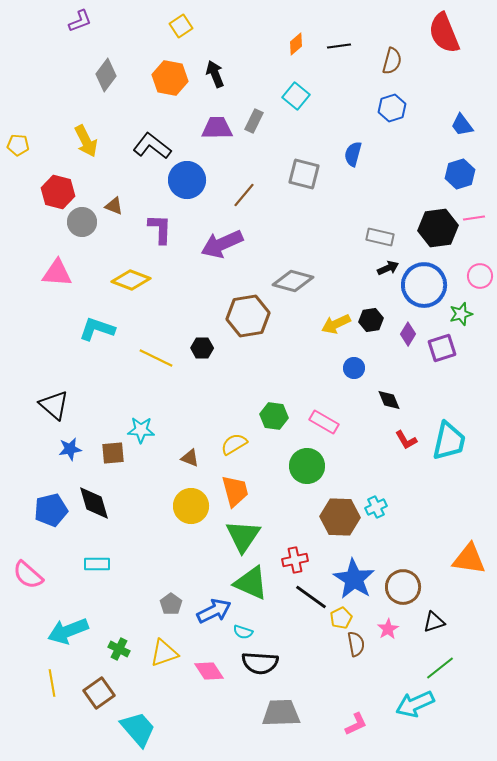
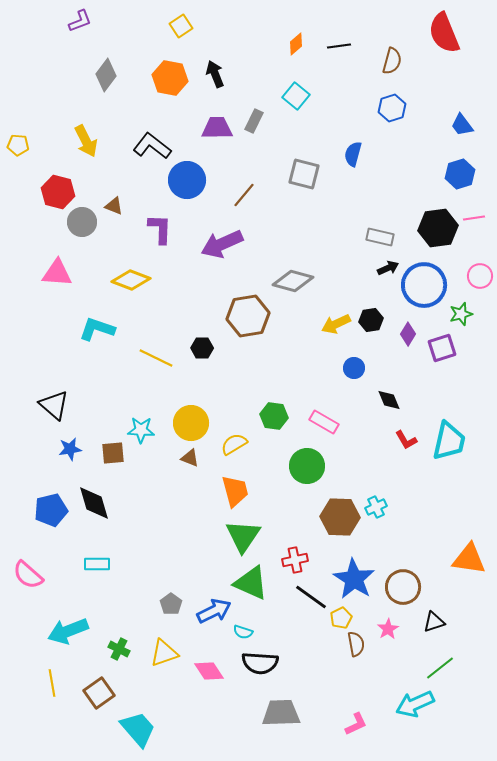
yellow circle at (191, 506): moved 83 px up
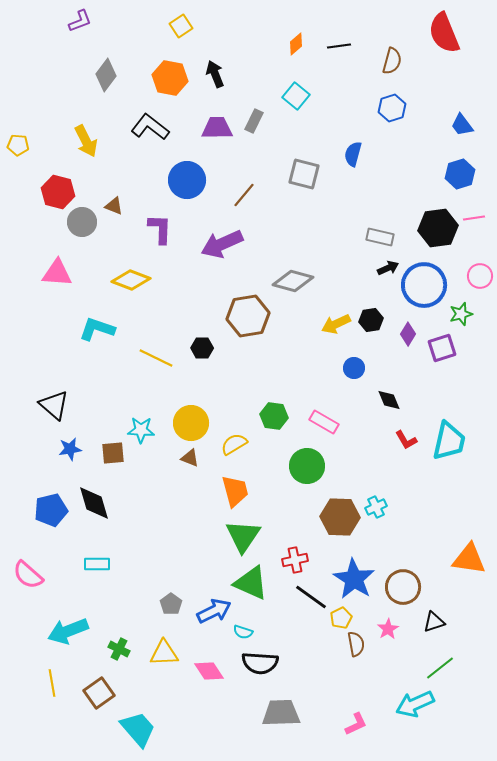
black L-shape at (152, 146): moved 2 px left, 19 px up
yellow triangle at (164, 653): rotated 16 degrees clockwise
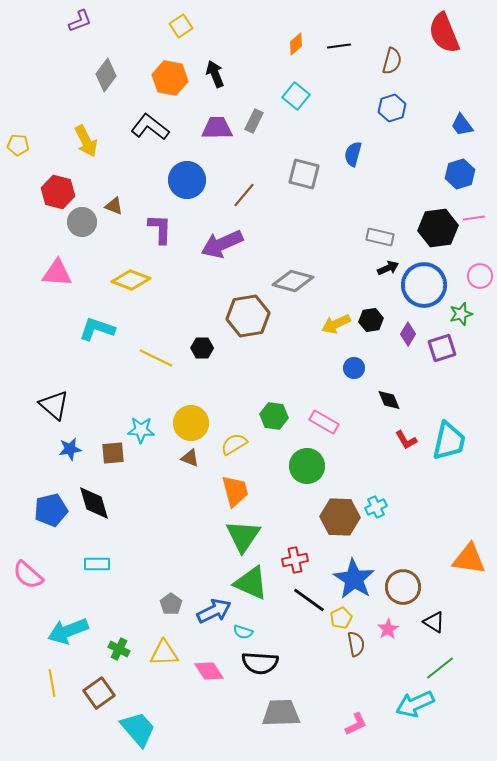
black line at (311, 597): moved 2 px left, 3 px down
black triangle at (434, 622): rotated 50 degrees clockwise
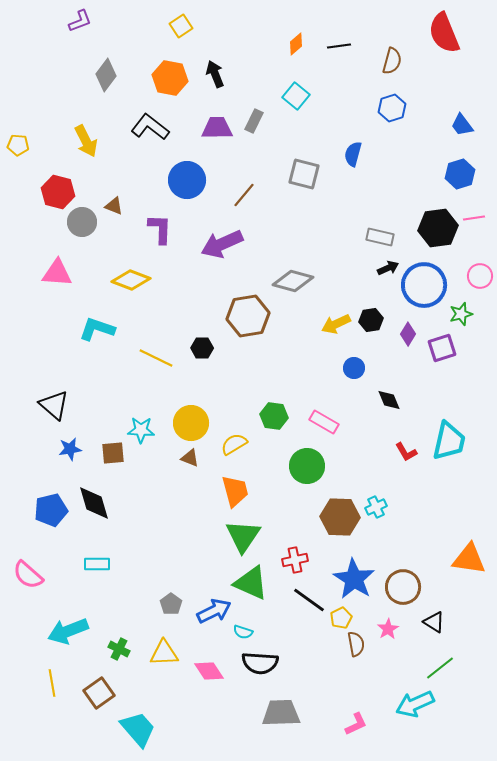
red L-shape at (406, 440): moved 12 px down
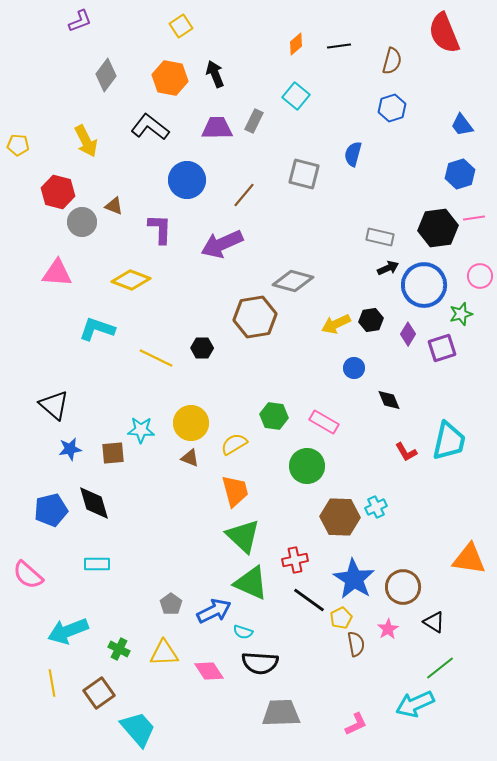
brown hexagon at (248, 316): moved 7 px right, 1 px down
green triangle at (243, 536): rotated 21 degrees counterclockwise
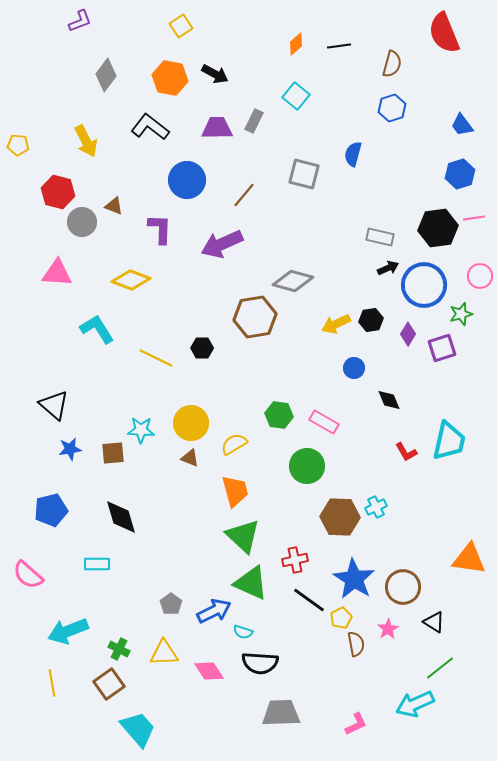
brown semicircle at (392, 61): moved 3 px down
black arrow at (215, 74): rotated 140 degrees clockwise
cyan L-shape at (97, 329): rotated 39 degrees clockwise
green hexagon at (274, 416): moved 5 px right, 1 px up
black diamond at (94, 503): moved 27 px right, 14 px down
brown square at (99, 693): moved 10 px right, 9 px up
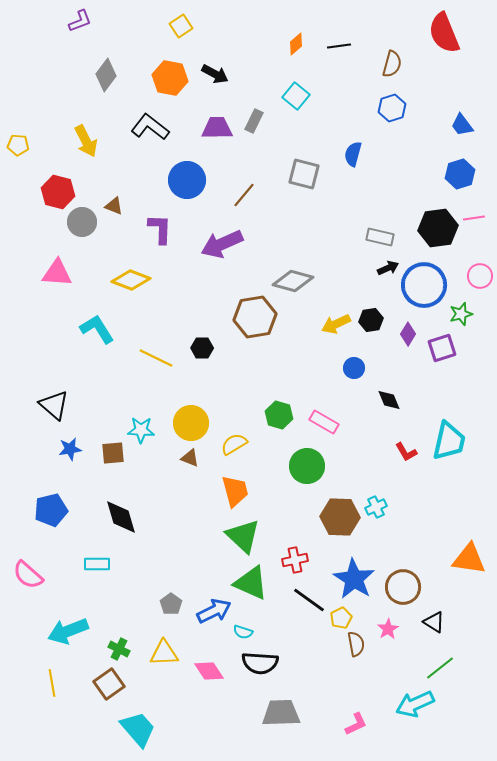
green hexagon at (279, 415): rotated 8 degrees clockwise
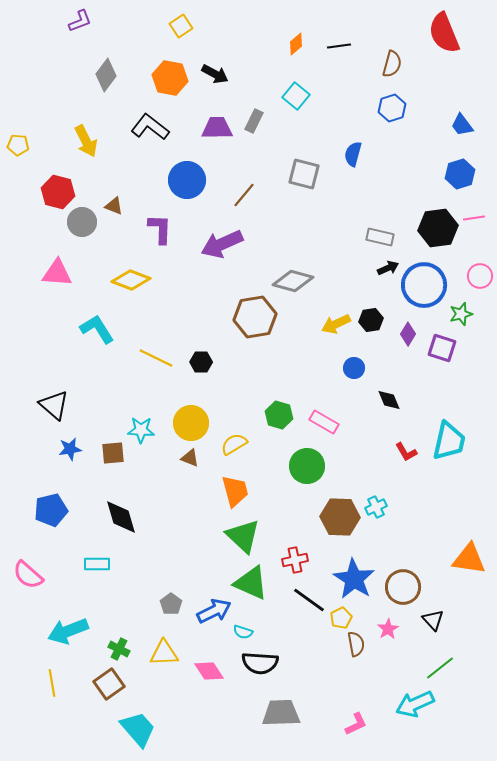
black hexagon at (202, 348): moved 1 px left, 14 px down
purple square at (442, 348): rotated 36 degrees clockwise
black triangle at (434, 622): moved 1 px left, 2 px up; rotated 15 degrees clockwise
